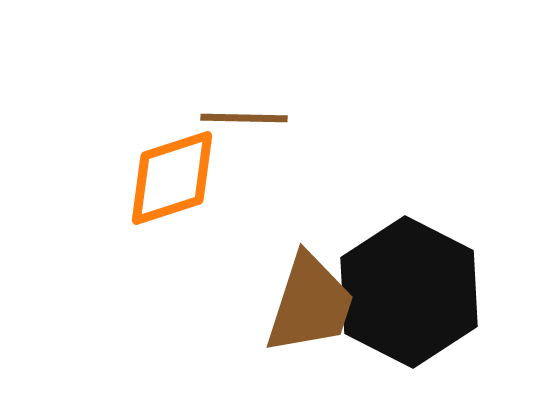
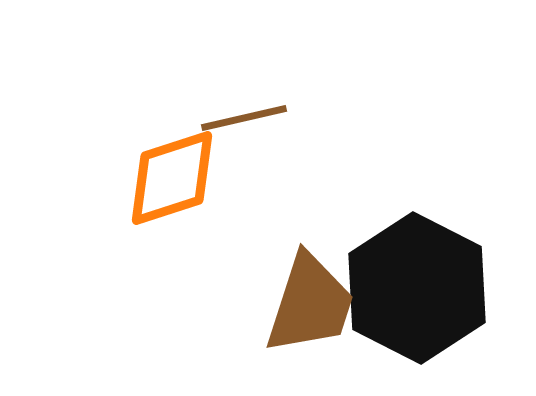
brown line: rotated 14 degrees counterclockwise
black hexagon: moved 8 px right, 4 px up
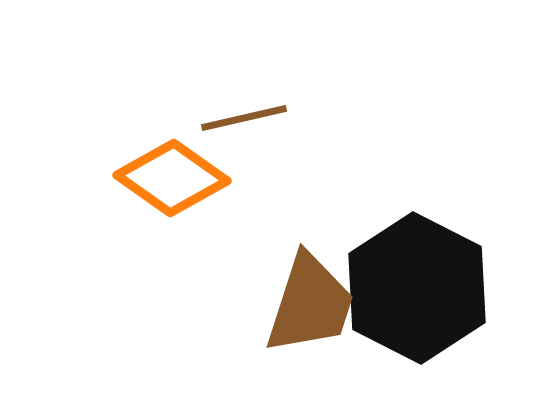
orange diamond: rotated 53 degrees clockwise
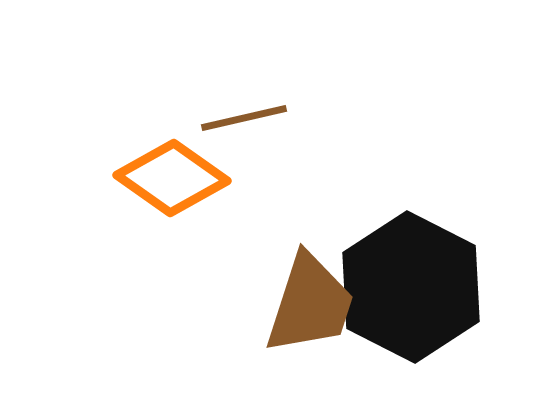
black hexagon: moved 6 px left, 1 px up
